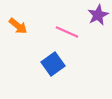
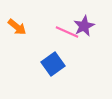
purple star: moved 14 px left, 11 px down
orange arrow: moved 1 px left, 1 px down
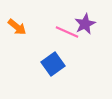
purple star: moved 1 px right, 2 px up
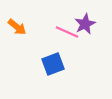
blue square: rotated 15 degrees clockwise
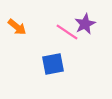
pink line: rotated 10 degrees clockwise
blue square: rotated 10 degrees clockwise
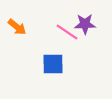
purple star: rotated 25 degrees clockwise
blue square: rotated 10 degrees clockwise
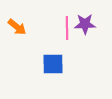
pink line: moved 4 px up; rotated 55 degrees clockwise
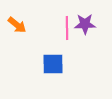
orange arrow: moved 2 px up
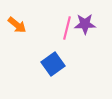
pink line: rotated 15 degrees clockwise
blue square: rotated 35 degrees counterclockwise
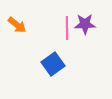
pink line: rotated 15 degrees counterclockwise
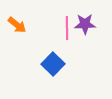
blue square: rotated 10 degrees counterclockwise
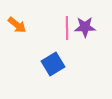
purple star: moved 3 px down
blue square: rotated 15 degrees clockwise
